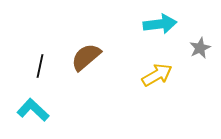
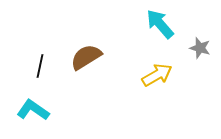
cyan arrow: rotated 124 degrees counterclockwise
gray star: rotated 30 degrees counterclockwise
brown semicircle: rotated 8 degrees clockwise
cyan L-shape: rotated 8 degrees counterclockwise
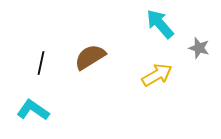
gray star: moved 1 px left
brown semicircle: moved 4 px right
black line: moved 1 px right, 3 px up
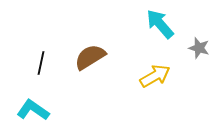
yellow arrow: moved 2 px left, 1 px down
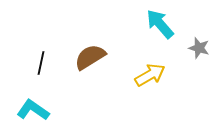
yellow arrow: moved 5 px left, 1 px up
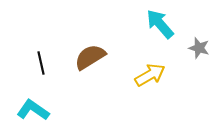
black line: rotated 25 degrees counterclockwise
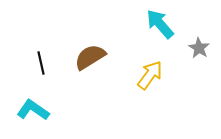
gray star: rotated 15 degrees clockwise
yellow arrow: rotated 24 degrees counterclockwise
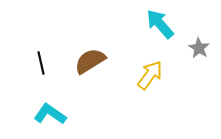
brown semicircle: moved 4 px down
cyan L-shape: moved 17 px right, 4 px down
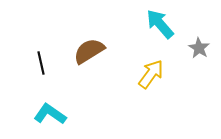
brown semicircle: moved 1 px left, 10 px up
yellow arrow: moved 1 px right, 1 px up
